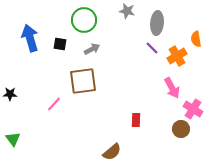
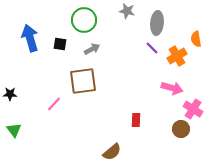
pink arrow: rotated 45 degrees counterclockwise
green triangle: moved 1 px right, 9 px up
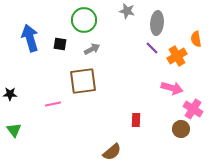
pink line: moved 1 px left; rotated 35 degrees clockwise
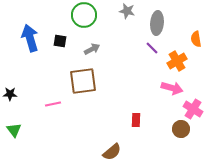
green circle: moved 5 px up
black square: moved 3 px up
orange cross: moved 5 px down
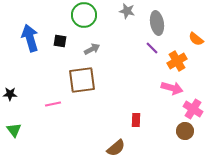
gray ellipse: rotated 15 degrees counterclockwise
orange semicircle: rotated 42 degrees counterclockwise
brown square: moved 1 px left, 1 px up
brown circle: moved 4 px right, 2 px down
brown semicircle: moved 4 px right, 4 px up
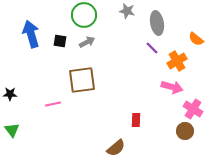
blue arrow: moved 1 px right, 4 px up
gray arrow: moved 5 px left, 7 px up
pink arrow: moved 1 px up
green triangle: moved 2 px left
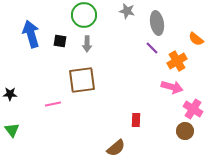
gray arrow: moved 2 px down; rotated 119 degrees clockwise
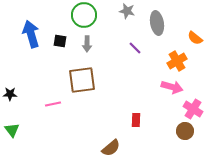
orange semicircle: moved 1 px left, 1 px up
purple line: moved 17 px left
brown semicircle: moved 5 px left
